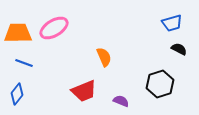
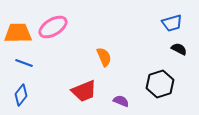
pink ellipse: moved 1 px left, 1 px up
blue diamond: moved 4 px right, 1 px down
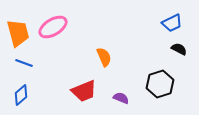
blue trapezoid: rotated 10 degrees counterclockwise
orange trapezoid: rotated 76 degrees clockwise
blue diamond: rotated 10 degrees clockwise
purple semicircle: moved 3 px up
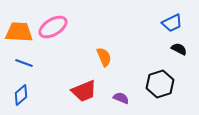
orange trapezoid: moved 1 px right, 1 px up; rotated 72 degrees counterclockwise
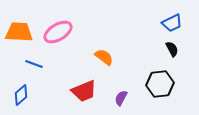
pink ellipse: moved 5 px right, 5 px down
black semicircle: moved 7 px left; rotated 35 degrees clockwise
orange semicircle: rotated 30 degrees counterclockwise
blue line: moved 10 px right, 1 px down
black hexagon: rotated 12 degrees clockwise
purple semicircle: rotated 84 degrees counterclockwise
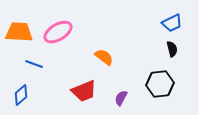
black semicircle: rotated 14 degrees clockwise
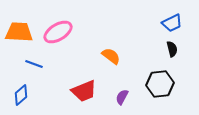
orange semicircle: moved 7 px right, 1 px up
purple semicircle: moved 1 px right, 1 px up
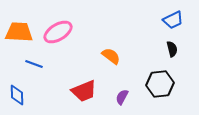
blue trapezoid: moved 1 px right, 3 px up
blue diamond: moved 4 px left; rotated 50 degrees counterclockwise
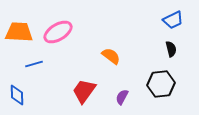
black semicircle: moved 1 px left
blue line: rotated 36 degrees counterclockwise
black hexagon: moved 1 px right
red trapezoid: rotated 148 degrees clockwise
